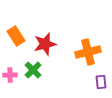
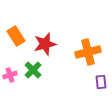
pink cross: rotated 16 degrees counterclockwise
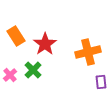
red star: rotated 20 degrees counterclockwise
pink cross: rotated 24 degrees counterclockwise
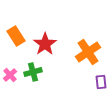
orange cross: rotated 20 degrees counterclockwise
green cross: moved 2 px down; rotated 30 degrees clockwise
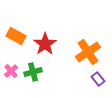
orange rectangle: rotated 30 degrees counterclockwise
pink cross: moved 1 px right, 4 px up
purple rectangle: moved 3 px left, 3 px up; rotated 32 degrees counterclockwise
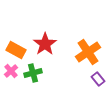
orange rectangle: moved 14 px down
green cross: moved 1 px down
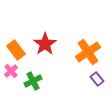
orange rectangle: rotated 24 degrees clockwise
green cross: moved 8 px down; rotated 12 degrees counterclockwise
purple rectangle: moved 1 px left
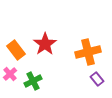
orange cross: rotated 20 degrees clockwise
pink cross: moved 1 px left, 3 px down
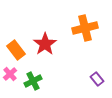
orange cross: moved 3 px left, 24 px up
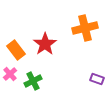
purple rectangle: rotated 32 degrees counterclockwise
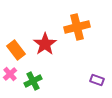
orange cross: moved 8 px left, 1 px up
purple rectangle: moved 1 px down
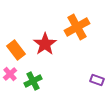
orange cross: rotated 15 degrees counterclockwise
